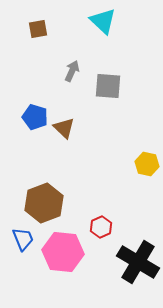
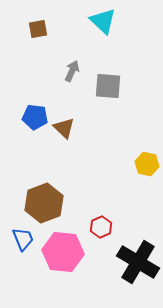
blue pentagon: rotated 10 degrees counterclockwise
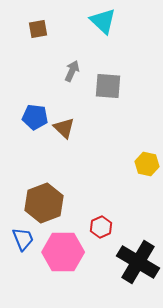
pink hexagon: rotated 6 degrees counterclockwise
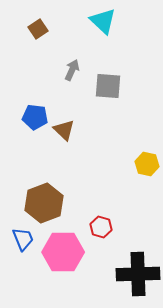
brown square: rotated 24 degrees counterclockwise
gray arrow: moved 1 px up
brown triangle: moved 2 px down
red hexagon: rotated 20 degrees counterclockwise
black cross: moved 12 px down; rotated 33 degrees counterclockwise
